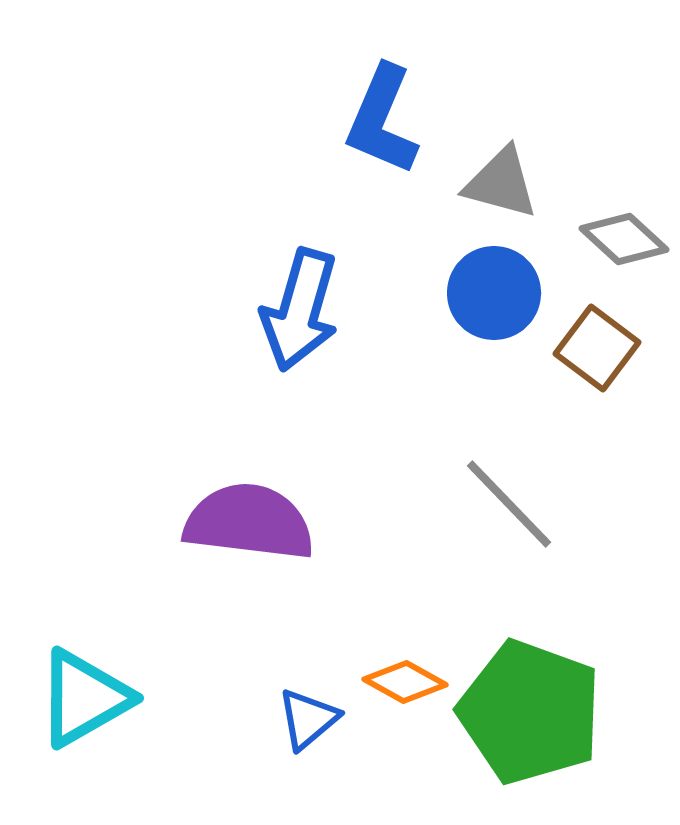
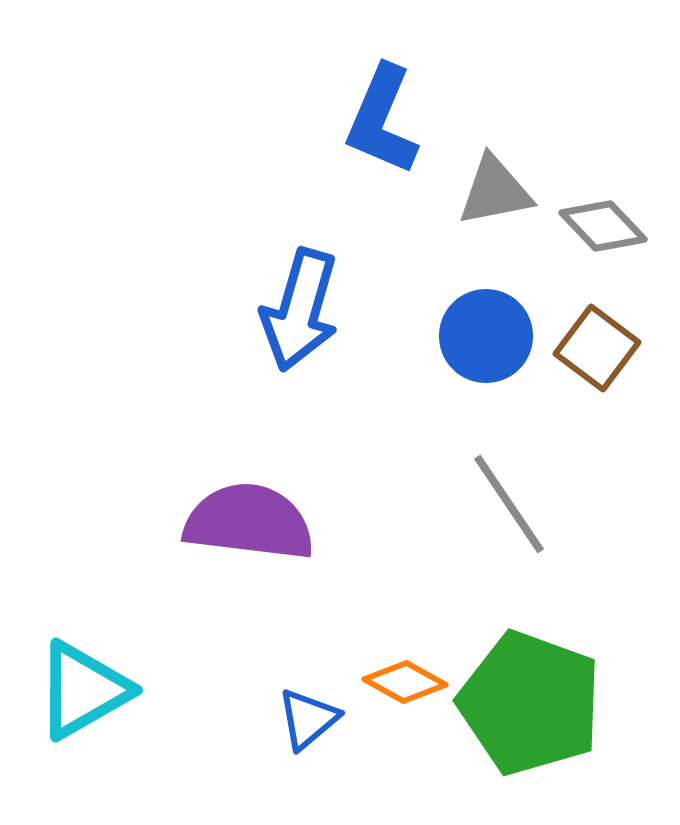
gray triangle: moved 6 px left, 8 px down; rotated 26 degrees counterclockwise
gray diamond: moved 21 px left, 13 px up; rotated 4 degrees clockwise
blue circle: moved 8 px left, 43 px down
gray line: rotated 10 degrees clockwise
cyan triangle: moved 1 px left, 8 px up
green pentagon: moved 9 px up
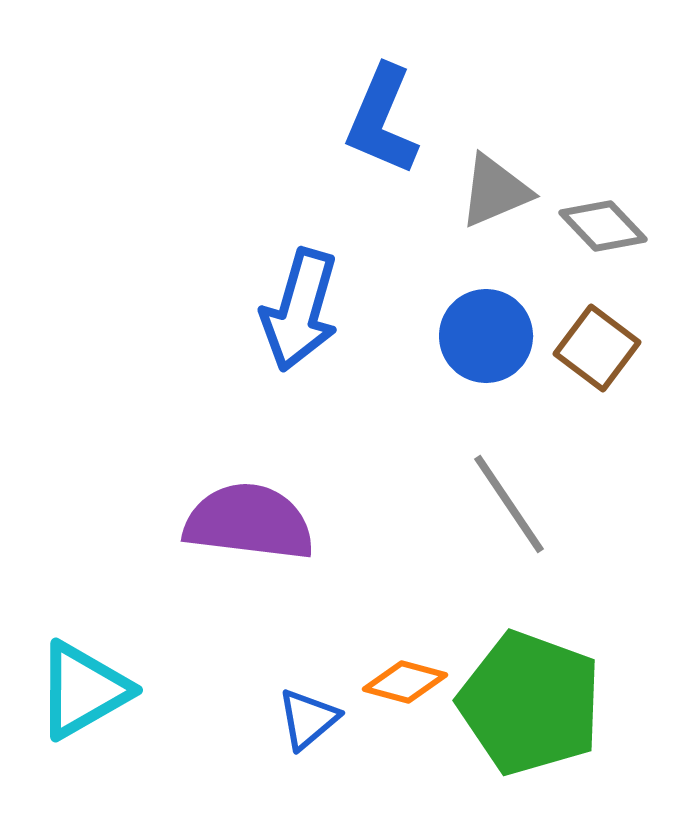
gray triangle: rotated 12 degrees counterclockwise
orange diamond: rotated 14 degrees counterclockwise
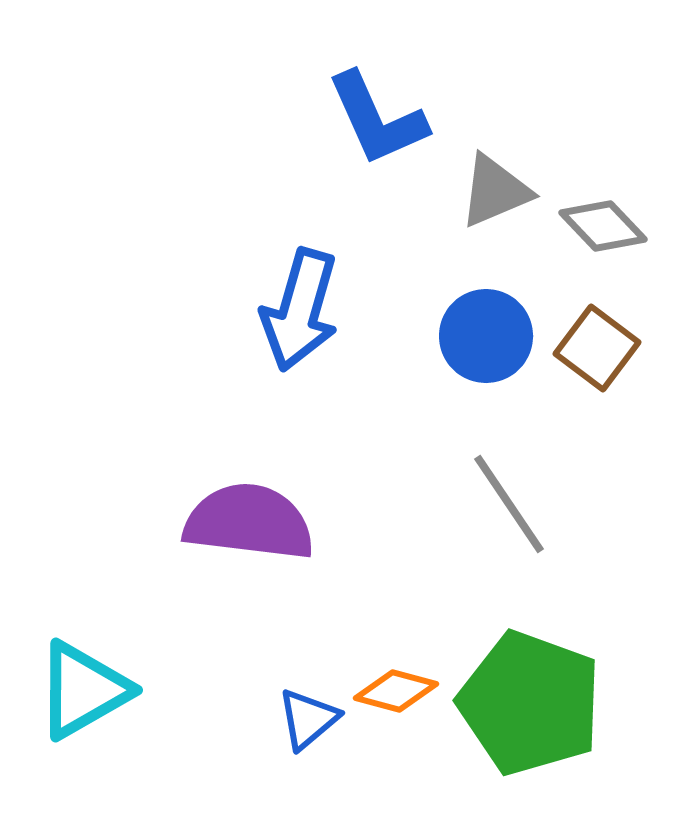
blue L-shape: moved 5 px left, 1 px up; rotated 47 degrees counterclockwise
orange diamond: moved 9 px left, 9 px down
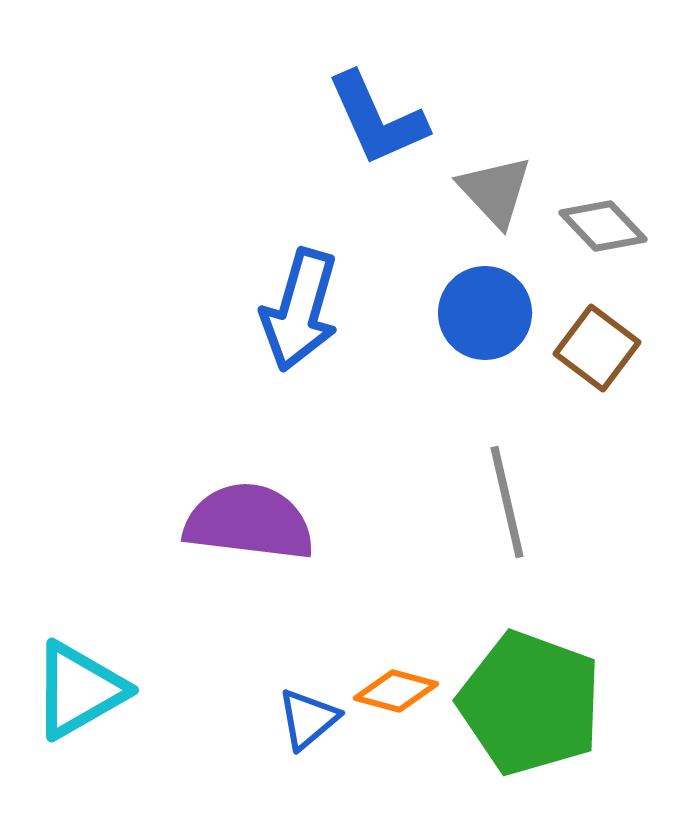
gray triangle: rotated 50 degrees counterclockwise
blue circle: moved 1 px left, 23 px up
gray line: moved 2 px left, 2 px up; rotated 21 degrees clockwise
cyan triangle: moved 4 px left
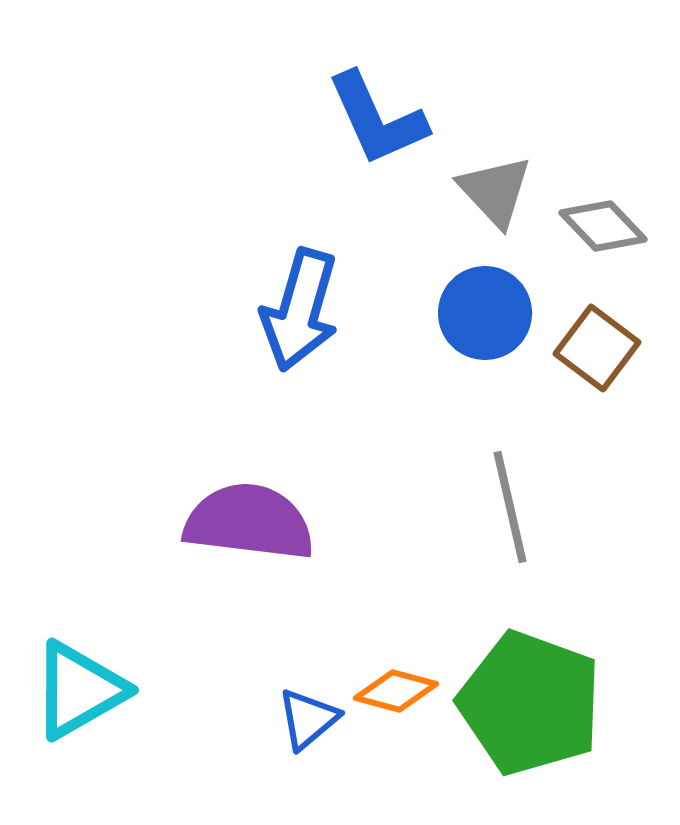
gray line: moved 3 px right, 5 px down
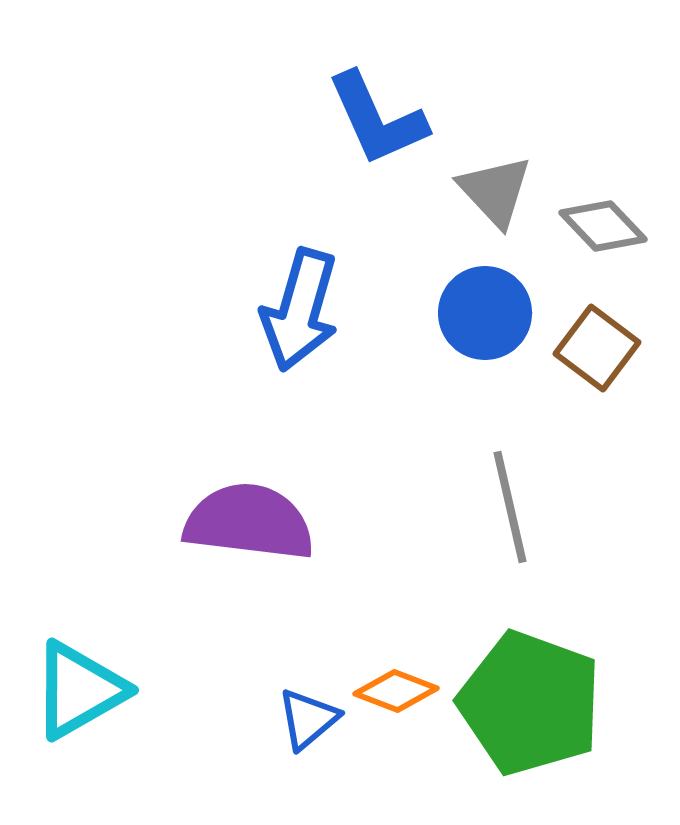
orange diamond: rotated 6 degrees clockwise
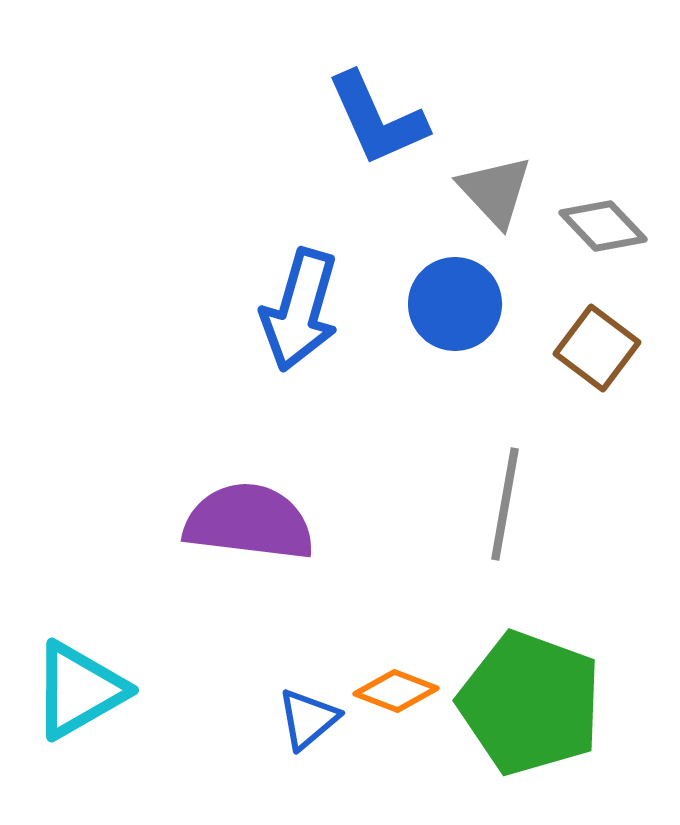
blue circle: moved 30 px left, 9 px up
gray line: moved 5 px left, 3 px up; rotated 23 degrees clockwise
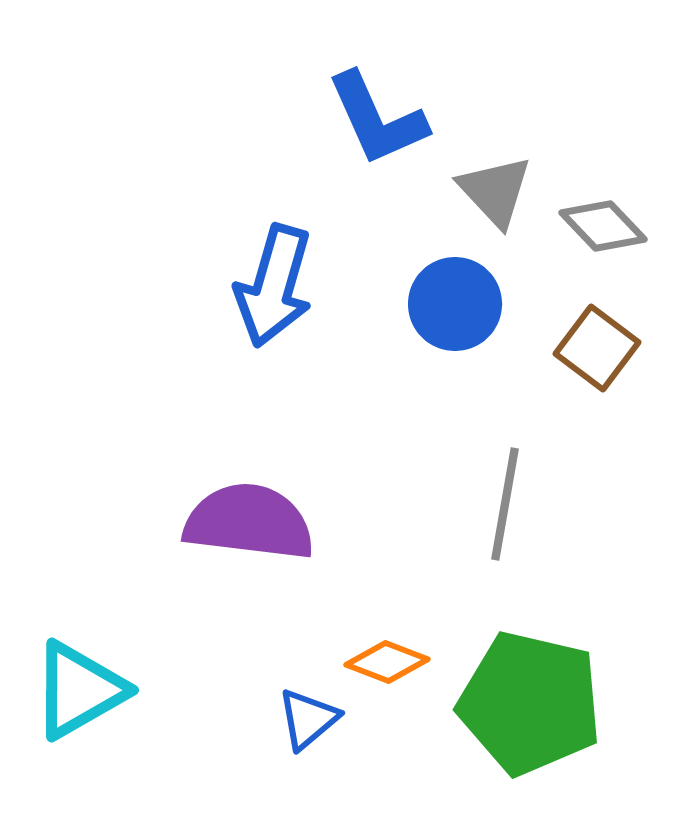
blue arrow: moved 26 px left, 24 px up
orange diamond: moved 9 px left, 29 px up
green pentagon: rotated 7 degrees counterclockwise
